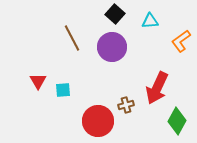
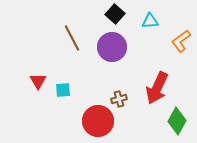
brown cross: moved 7 px left, 6 px up
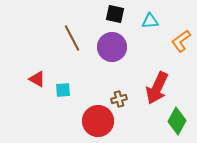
black square: rotated 30 degrees counterclockwise
red triangle: moved 1 px left, 2 px up; rotated 30 degrees counterclockwise
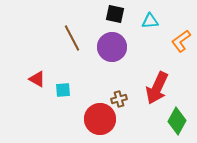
red circle: moved 2 px right, 2 px up
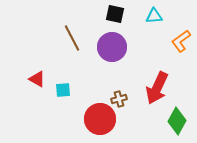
cyan triangle: moved 4 px right, 5 px up
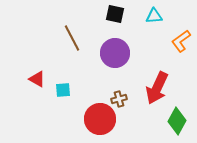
purple circle: moved 3 px right, 6 px down
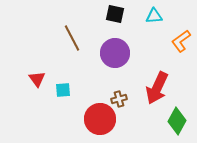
red triangle: rotated 24 degrees clockwise
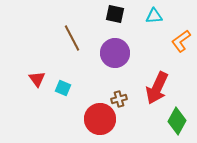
cyan square: moved 2 px up; rotated 28 degrees clockwise
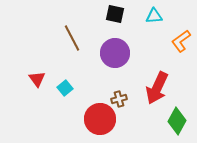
cyan square: moved 2 px right; rotated 28 degrees clockwise
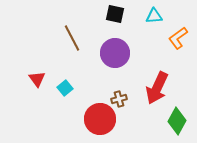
orange L-shape: moved 3 px left, 3 px up
